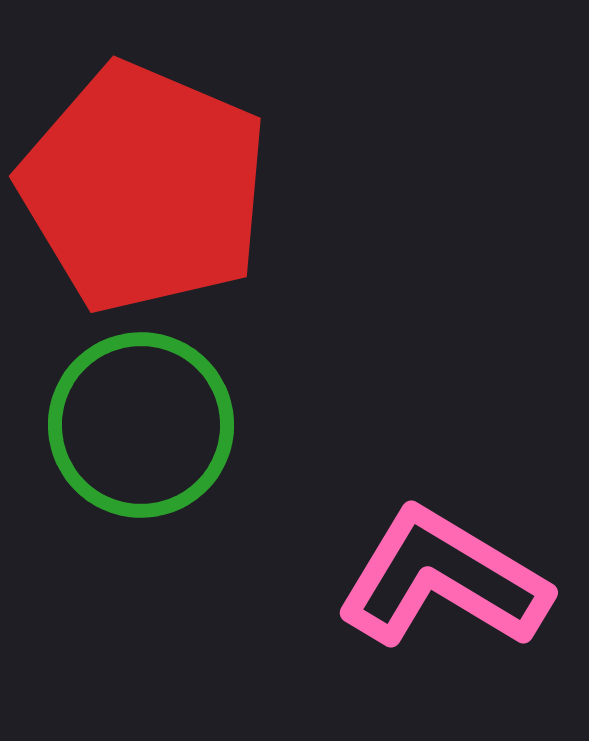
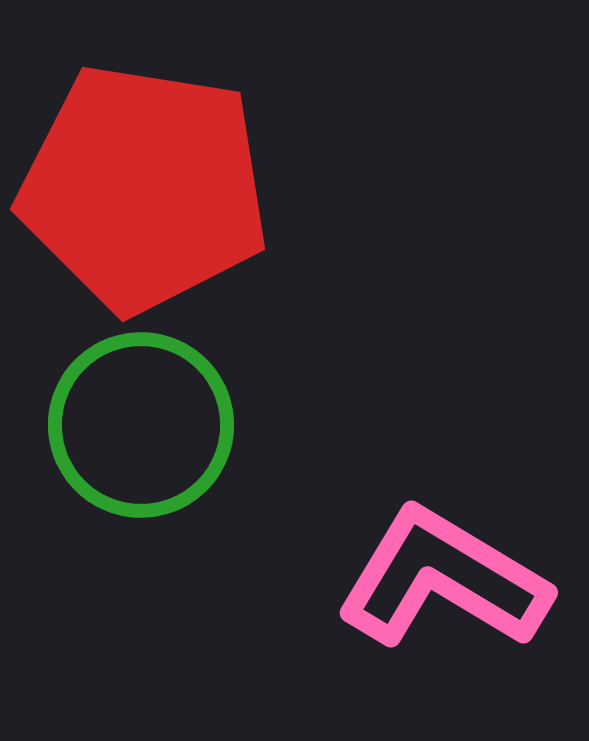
red pentagon: rotated 14 degrees counterclockwise
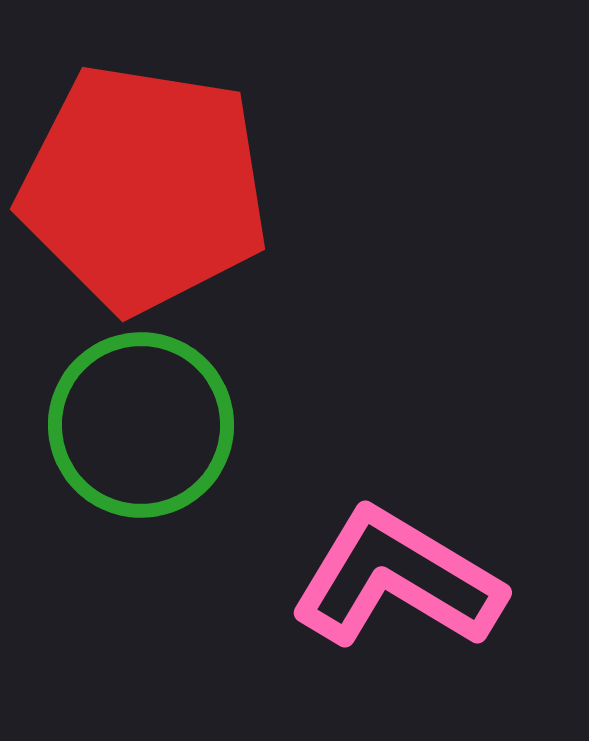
pink L-shape: moved 46 px left
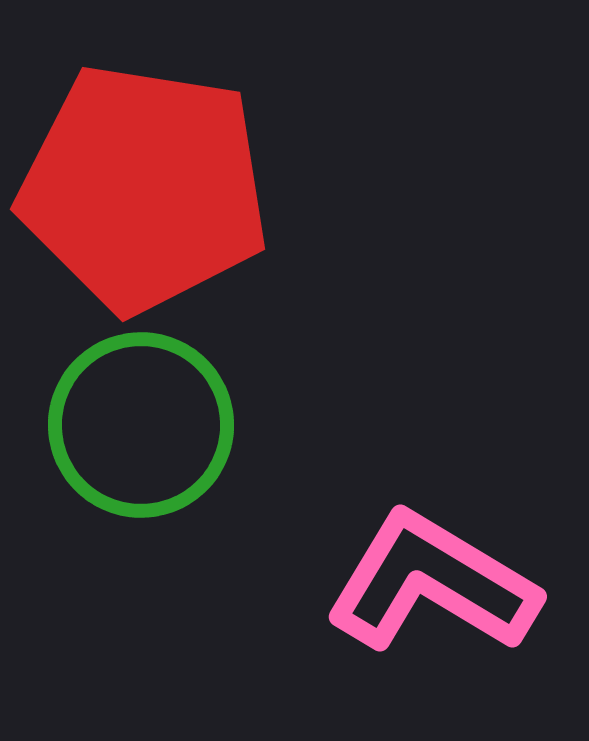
pink L-shape: moved 35 px right, 4 px down
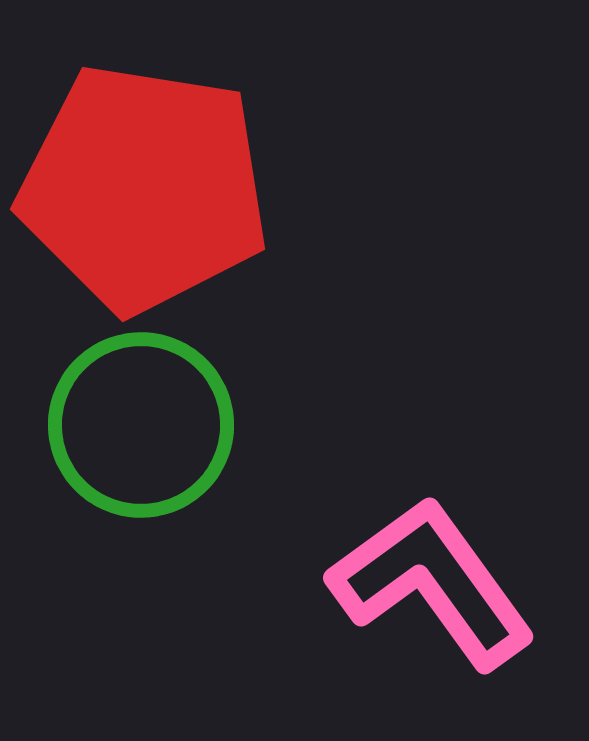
pink L-shape: rotated 23 degrees clockwise
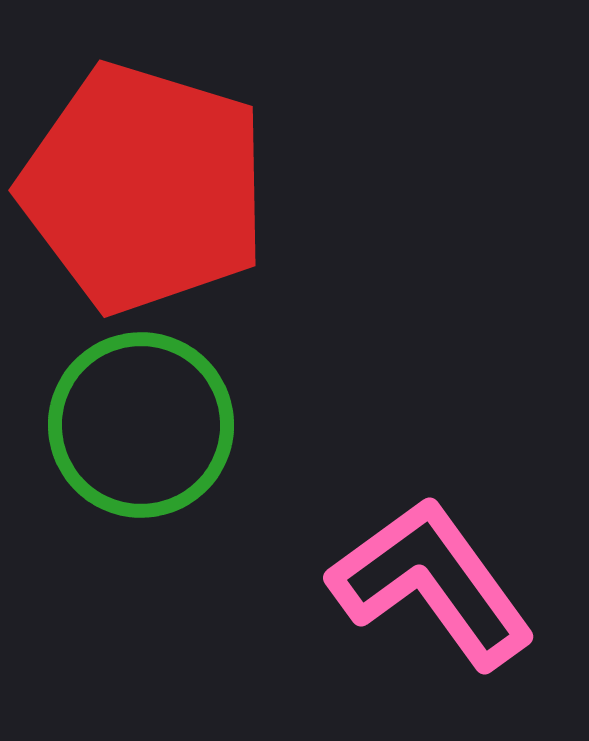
red pentagon: rotated 8 degrees clockwise
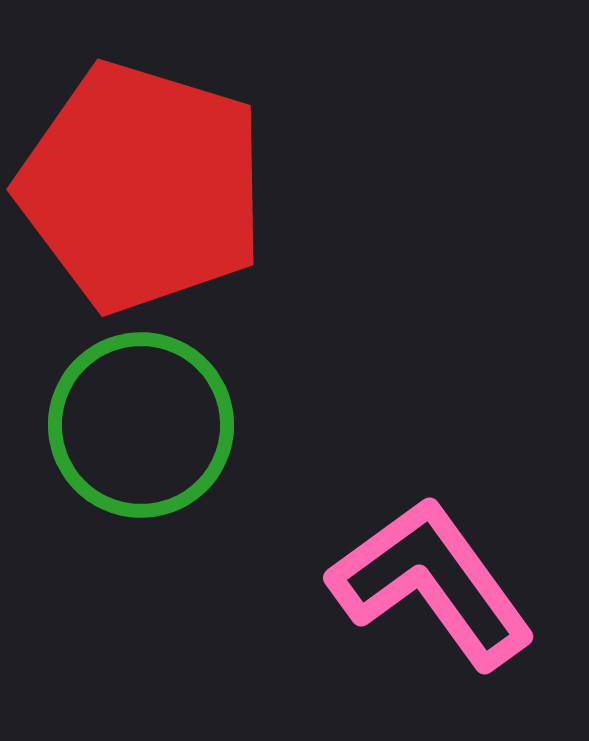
red pentagon: moved 2 px left, 1 px up
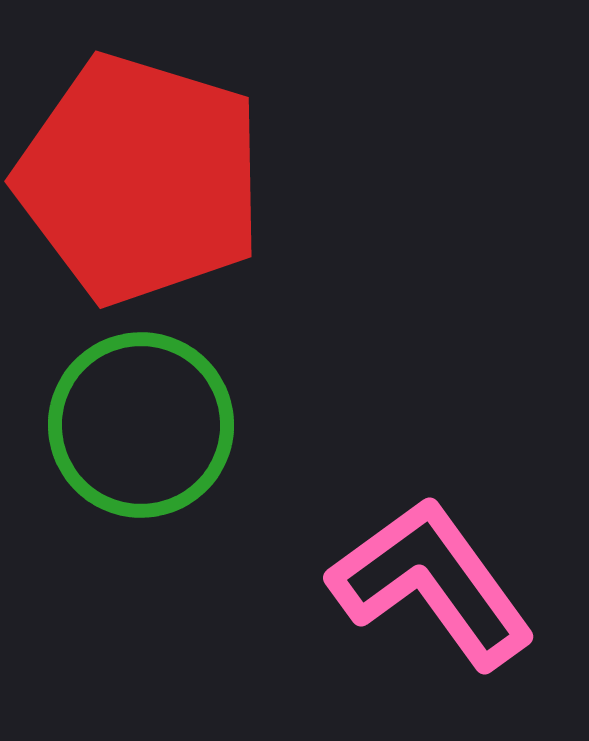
red pentagon: moved 2 px left, 8 px up
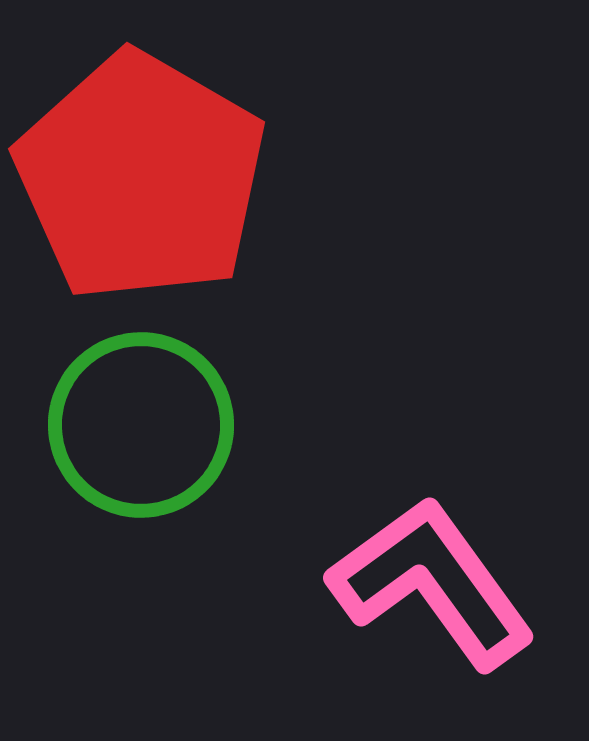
red pentagon: moved 1 px right, 2 px up; rotated 13 degrees clockwise
